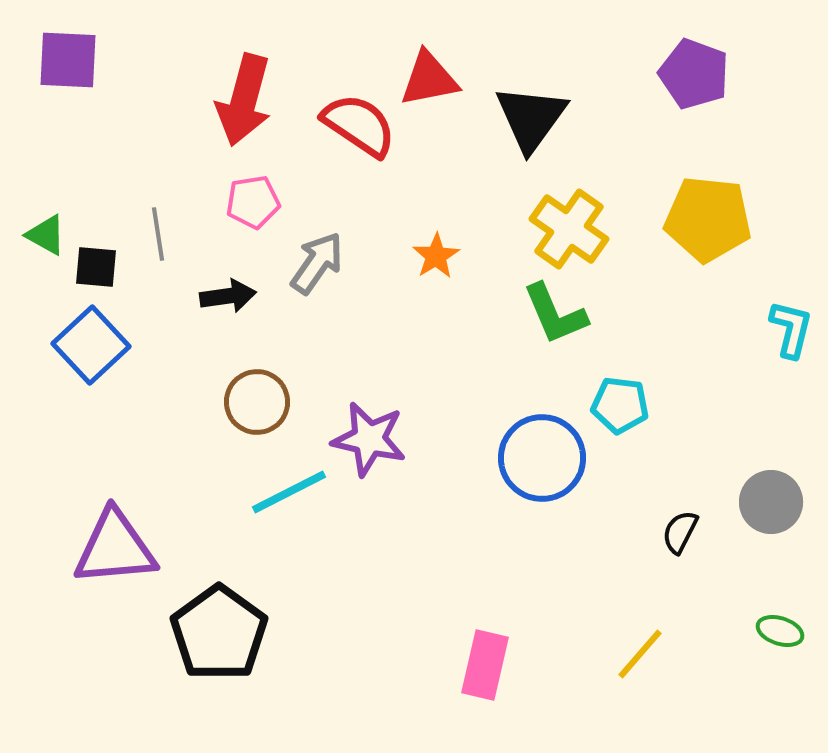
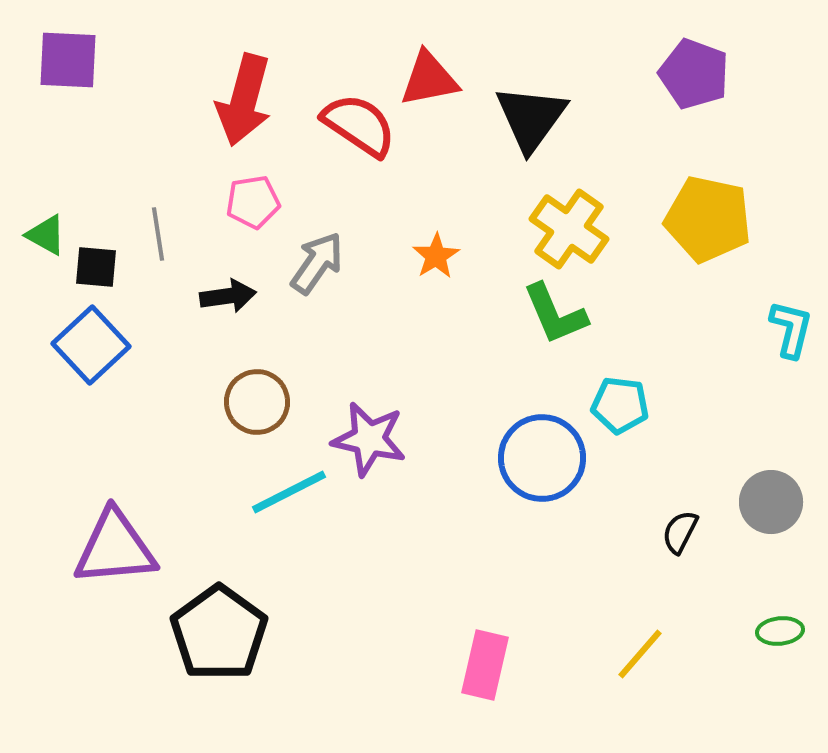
yellow pentagon: rotated 6 degrees clockwise
green ellipse: rotated 24 degrees counterclockwise
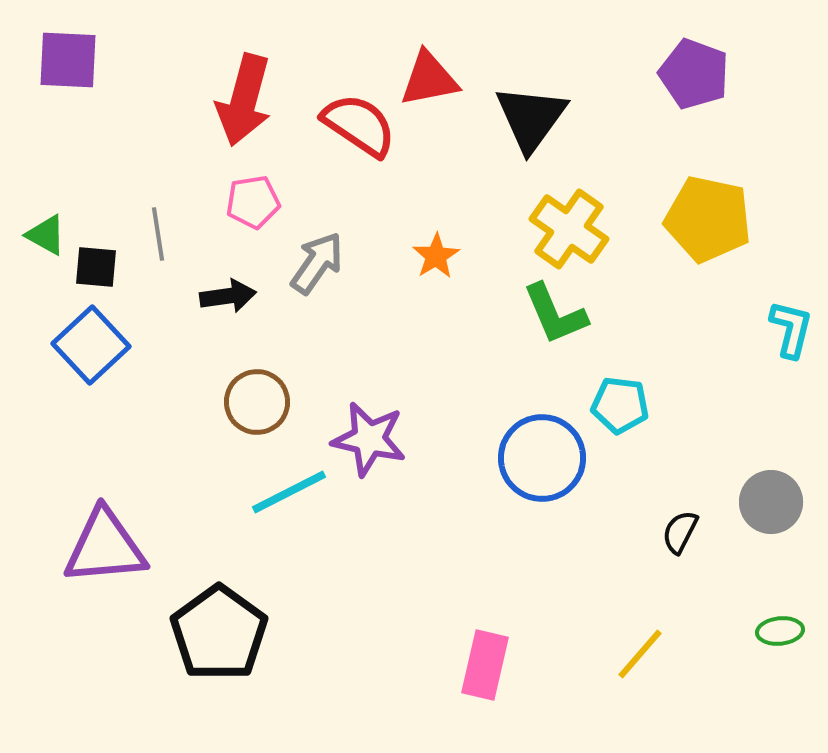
purple triangle: moved 10 px left, 1 px up
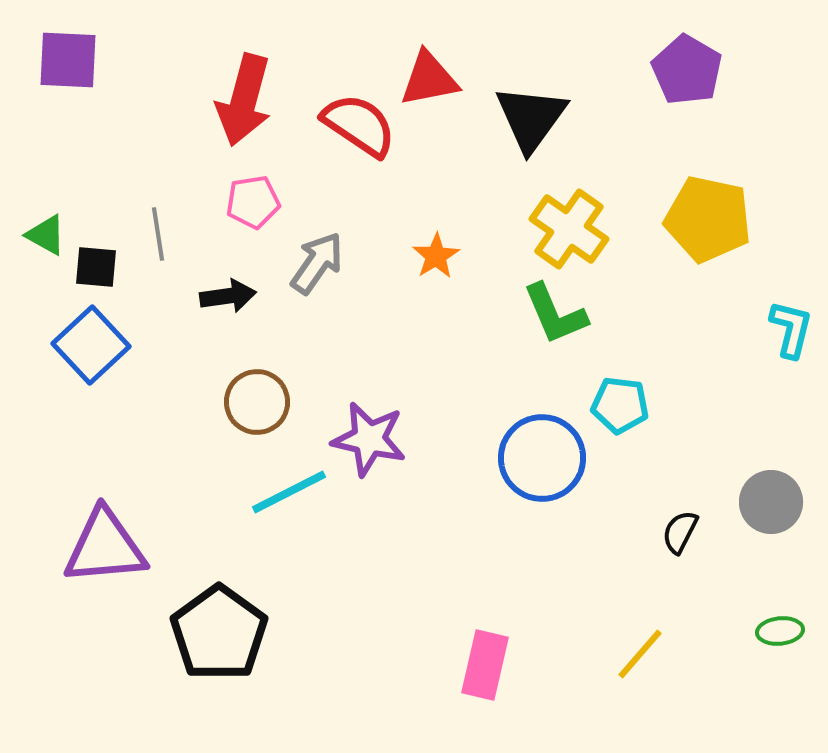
purple pentagon: moved 7 px left, 4 px up; rotated 10 degrees clockwise
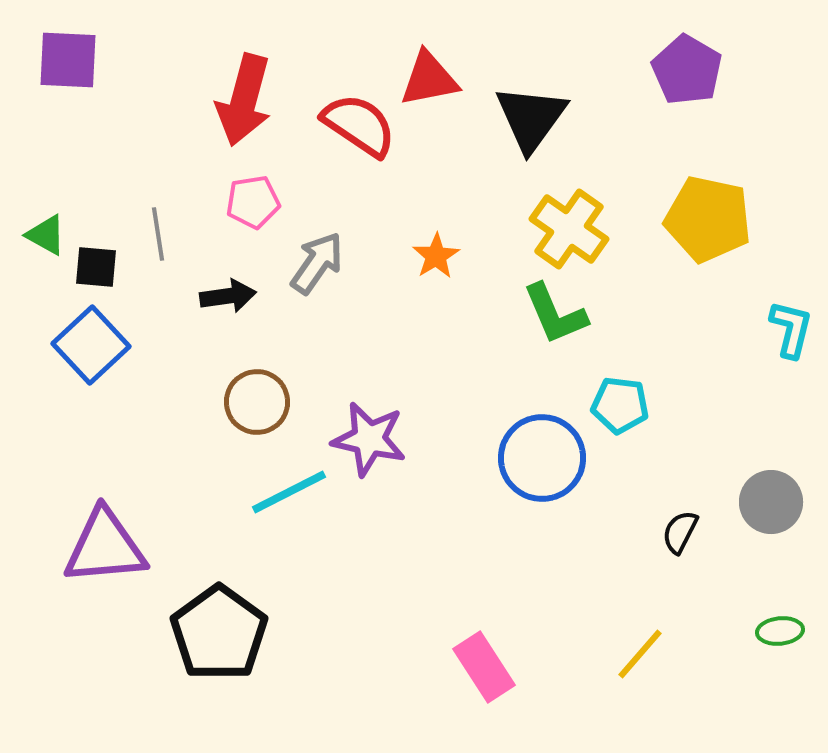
pink rectangle: moved 1 px left, 2 px down; rotated 46 degrees counterclockwise
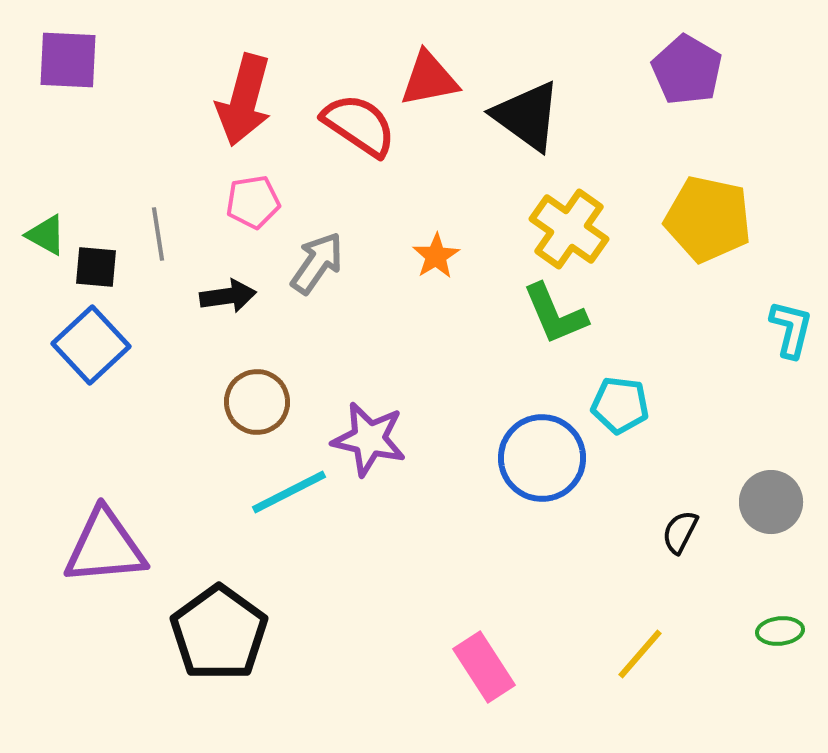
black triangle: moved 4 px left, 2 px up; rotated 30 degrees counterclockwise
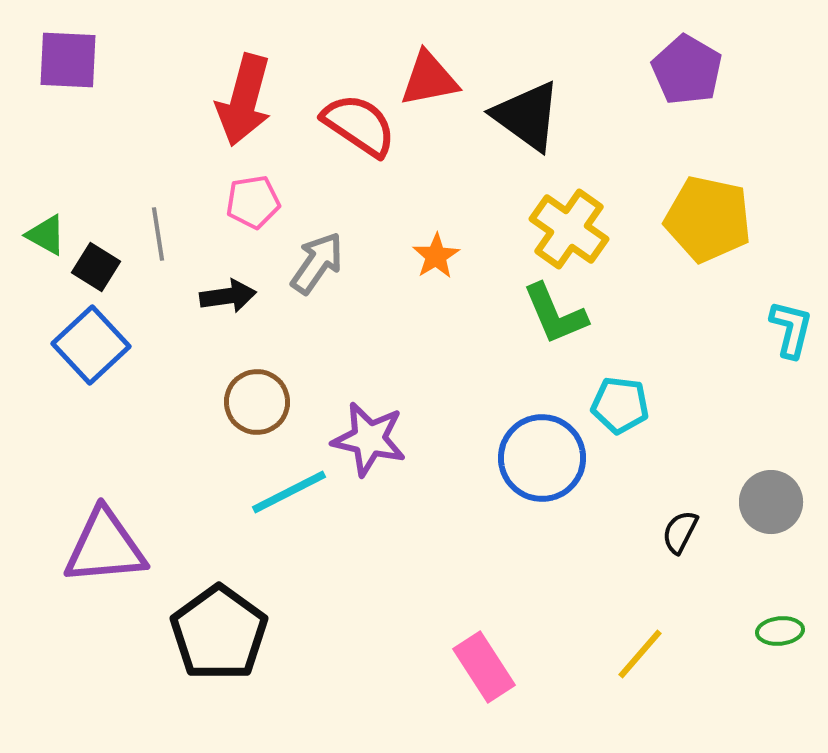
black square: rotated 27 degrees clockwise
